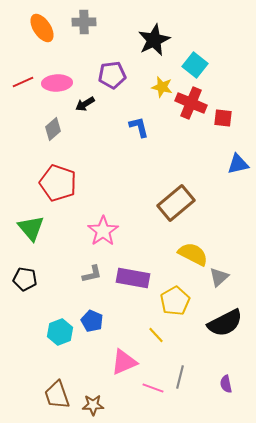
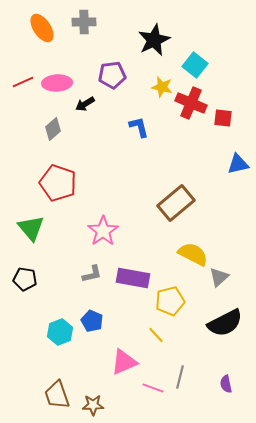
yellow pentagon: moved 5 px left; rotated 16 degrees clockwise
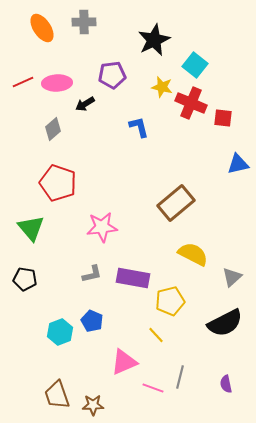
pink star: moved 1 px left, 4 px up; rotated 28 degrees clockwise
gray triangle: moved 13 px right
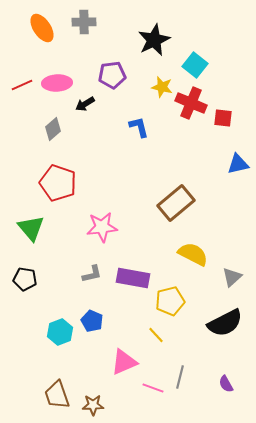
red line: moved 1 px left, 3 px down
purple semicircle: rotated 18 degrees counterclockwise
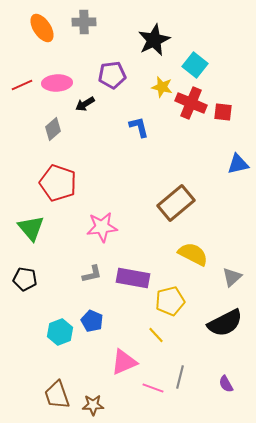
red square: moved 6 px up
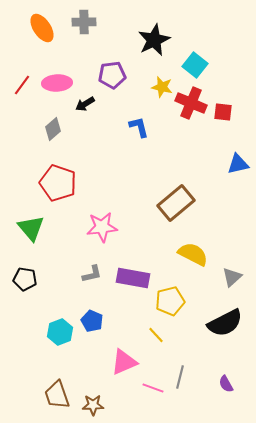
red line: rotated 30 degrees counterclockwise
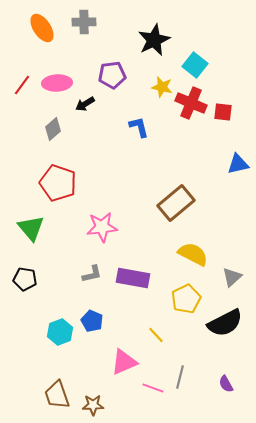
yellow pentagon: moved 16 px right, 2 px up; rotated 12 degrees counterclockwise
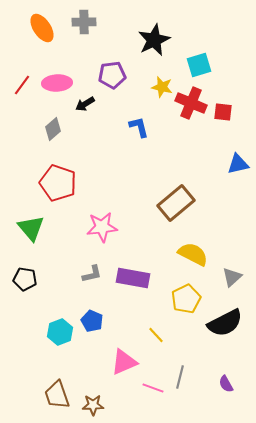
cyan square: moved 4 px right; rotated 35 degrees clockwise
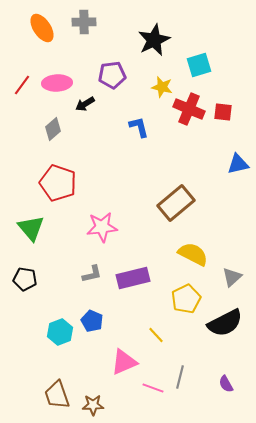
red cross: moved 2 px left, 6 px down
purple rectangle: rotated 24 degrees counterclockwise
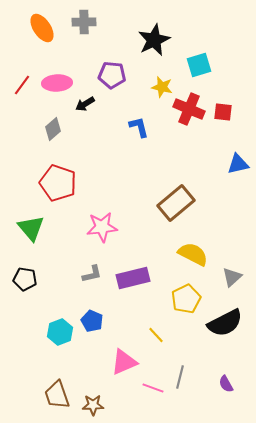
purple pentagon: rotated 12 degrees clockwise
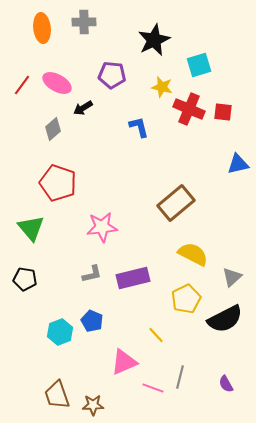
orange ellipse: rotated 28 degrees clockwise
pink ellipse: rotated 32 degrees clockwise
black arrow: moved 2 px left, 4 px down
black semicircle: moved 4 px up
